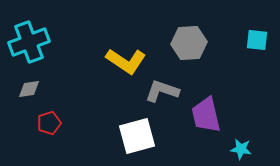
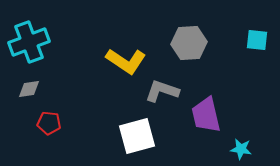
red pentagon: rotated 25 degrees clockwise
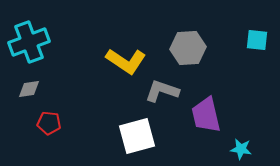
gray hexagon: moved 1 px left, 5 px down
